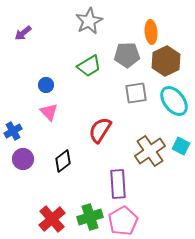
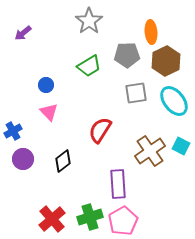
gray star: rotated 8 degrees counterclockwise
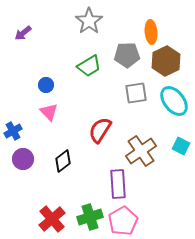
brown cross: moved 9 px left
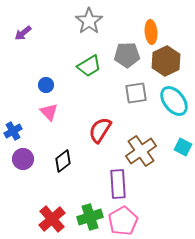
cyan square: moved 2 px right, 1 px down
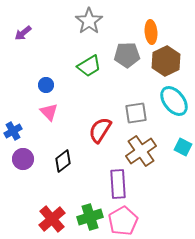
gray square: moved 20 px down
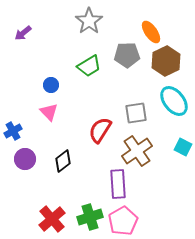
orange ellipse: rotated 30 degrees counterclockwise
blue circle: moved 5 px right
brown cross: moved 4 px left
purple circle: moved 2 px right
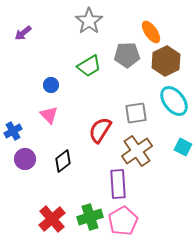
pink triangle: moved 3 px down
